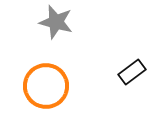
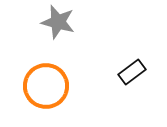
gray star: moved 2 px right
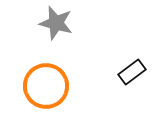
gray star: moved 2 px left, 1 px down
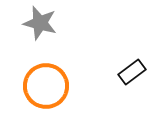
gray star: moved 16 px left
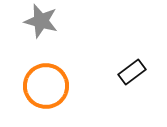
gray star: moved 1 px right, 2 px up
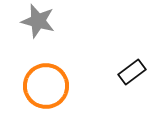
gray star: moved 3 px left
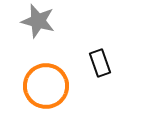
black rectangle: moved 32 px left, 9 px up; rotated 72 degrees counterclockwise
